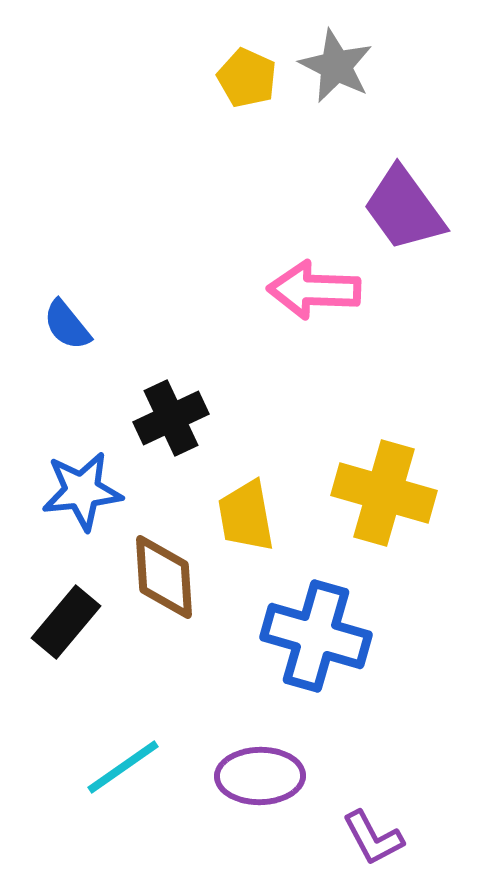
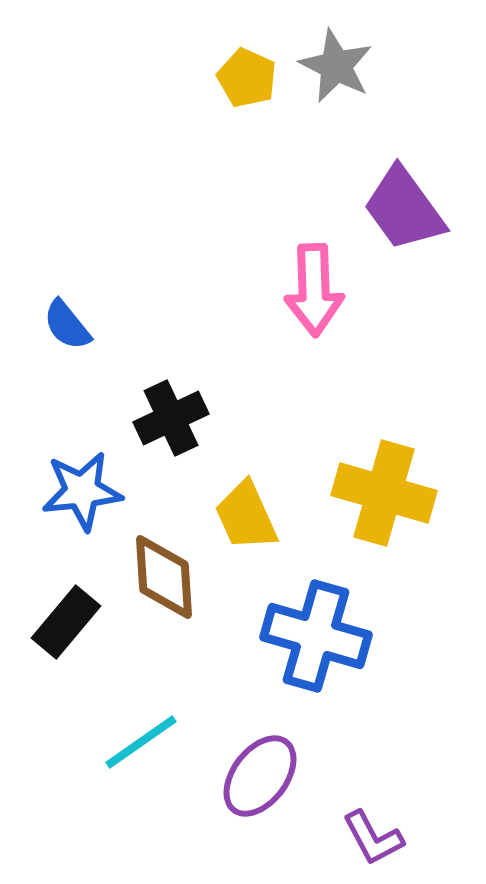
pink arrow: rotated 94 degrees counterclockwise
yellow trapezoid: rotated 14 degrees counterclockwise
cyan line: moved 18 px right, 25 px up
purple ellipse: rotated 52 degrees counterclockwise
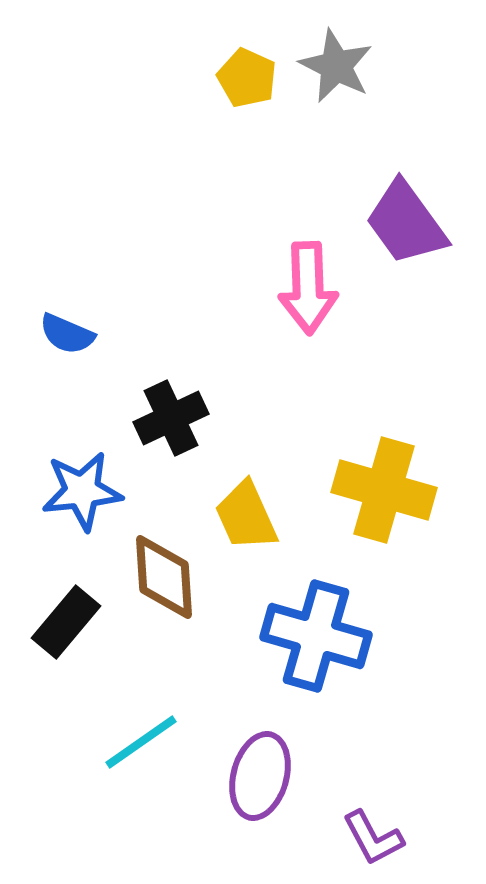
purple trapezoid: moved 2 px right, 14 px down
pink arrow: moved 6 px left, 2 px up
blue semicircle: moved 9 px down; rotated 28 degrees counterclockwise
yellow cross: moved 3 px up
purple ellipse: rotated 22 degrees counterclockwise
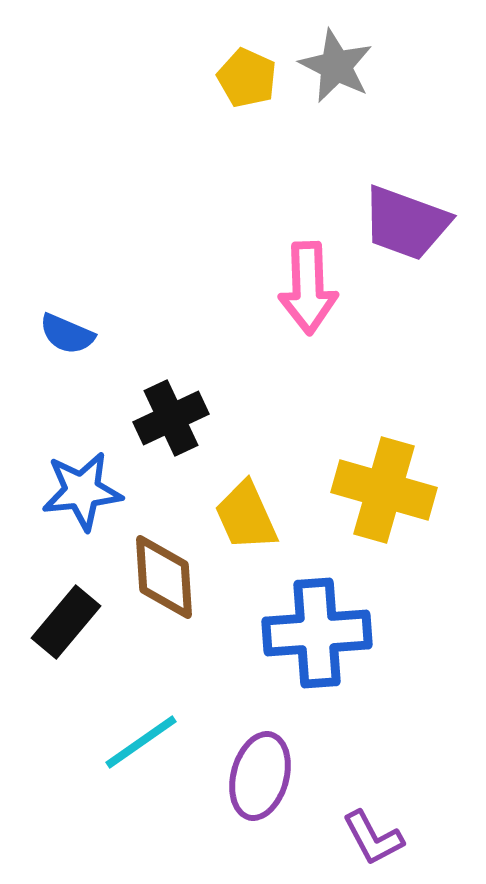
purple trapezoid: rotated 34 degrees counterclockwise
blue cross: moved 1 px right, 3 px up; rotated 20 degrees counterclockwise
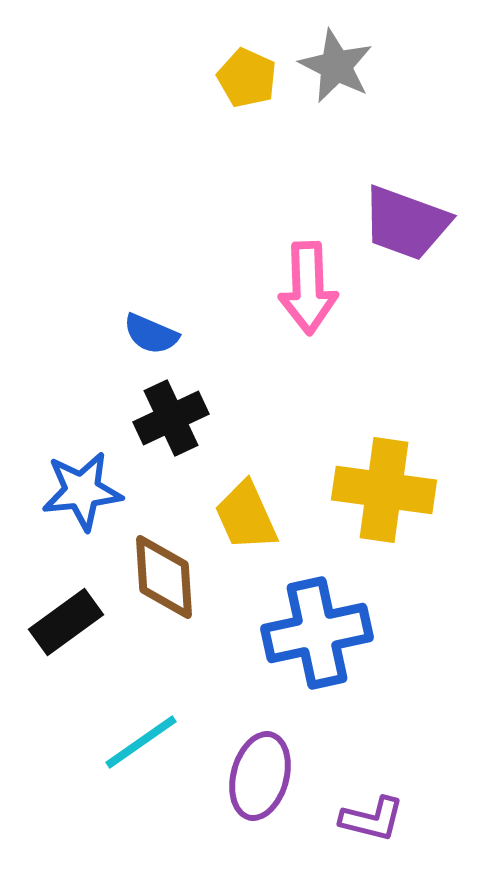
blue semicircle: moved 84 px right
yellow cross: rotated 8 degrees counterclockwise
black rectangle: rotated 14 degrees clockwise
blue cross: rotated 8 degrees counterclockwise
purple L-shape: moved 1 px left, 19 px up; rotated 48 degrees counterclockwise
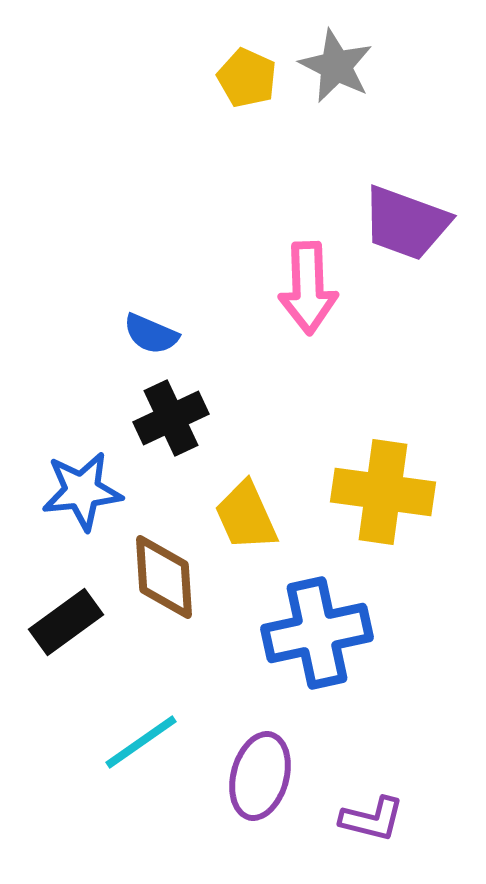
yellow cross: moved 1 px left, 2 px down
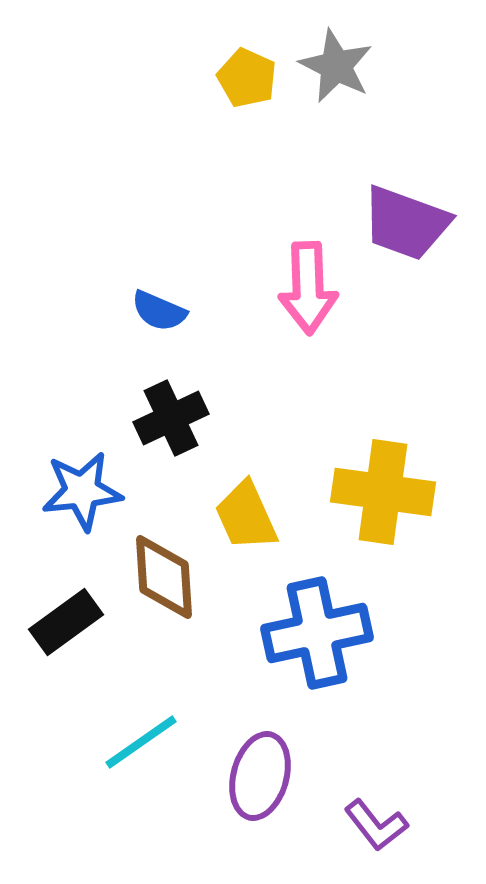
blue semicircle: moved 8 px right, 23 px up
purple L-shape: moved 4 px right, 6 px down; rotated 38 degrees clockwise
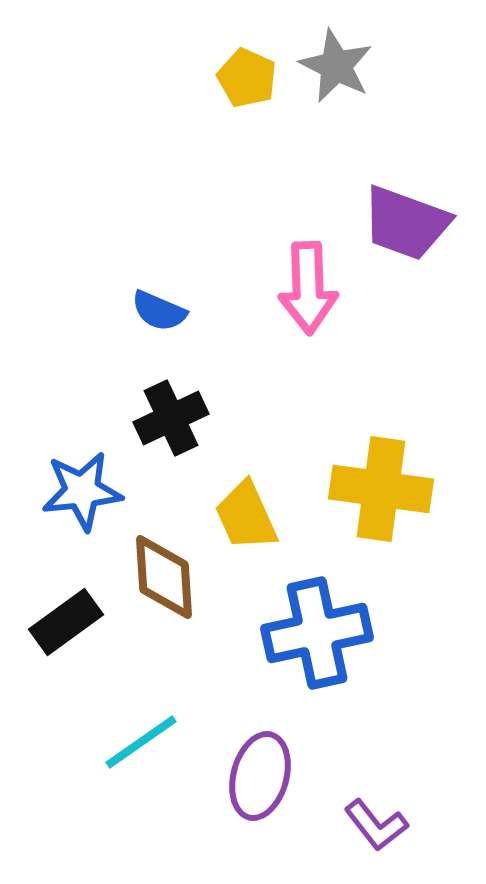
yellow cross: moved 2 px left, 3 px up
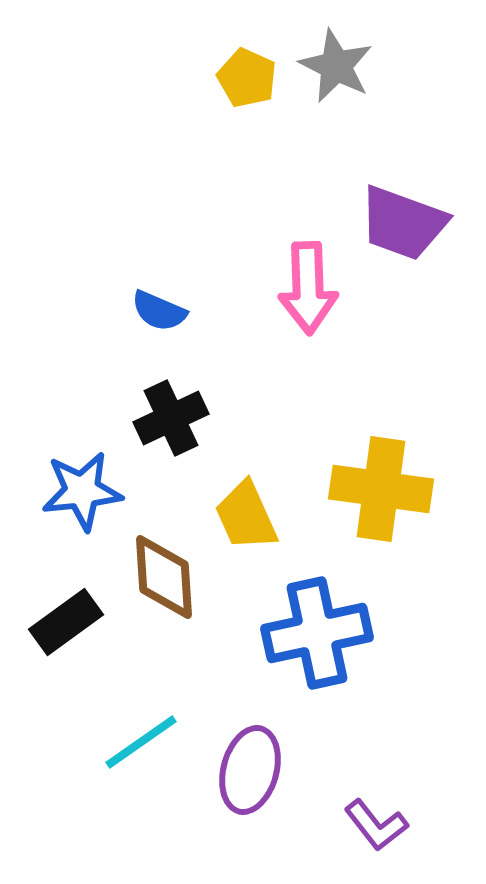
purple trapezoid: moved 3 px left
purple ellipse: moved 10 px left, 6 px up
